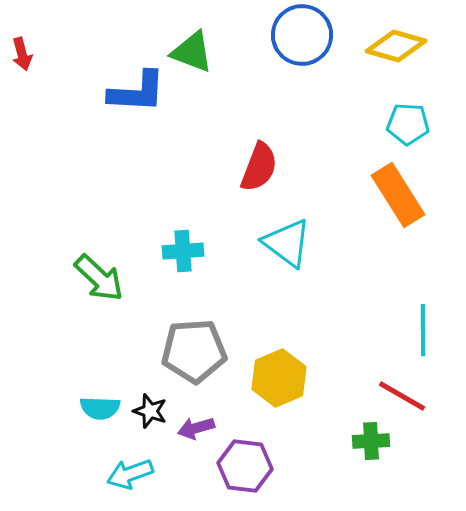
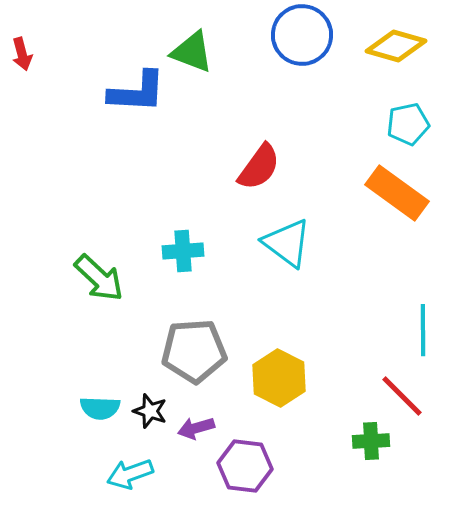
cyan pentagon: rotated 15 degrees counterclockwise
red semicircle: rotated 15 degrees clockwise
orange rectangle: moved 1 px left, 2 px up; rotated 22 degrees counterclockwise
yellow hexagon: rotated 10 degrees counterclockwise
red line: rotated 15 degrees clockwise
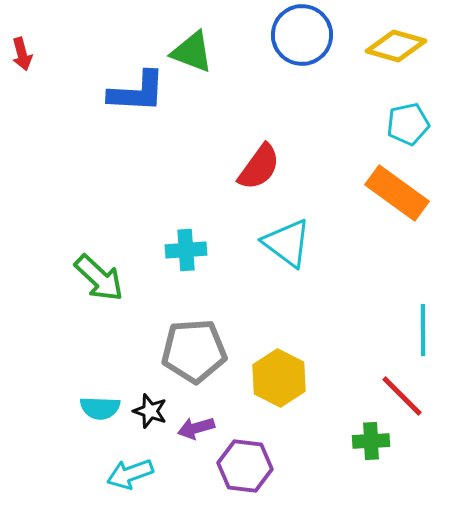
cyan cross: moved 3 px right, 1 px up
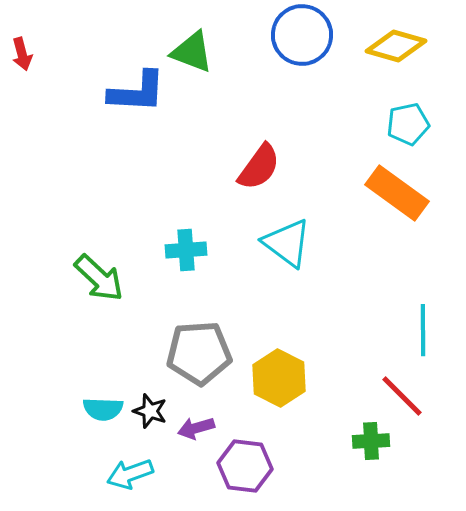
gray pentagon: moved 5 px right, 2 px down
cyan semicircle: moved 3 px right, 1 px down
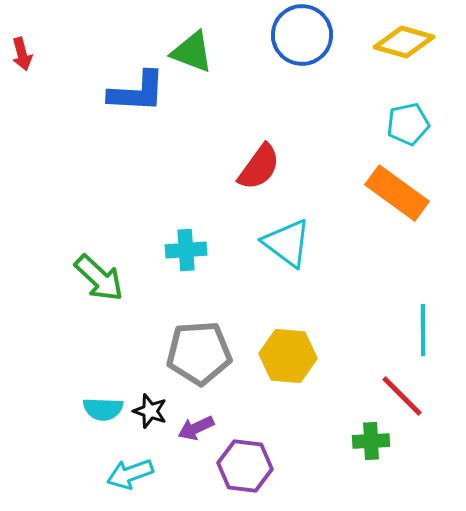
yellow diamond: moved 8 px right, 4 px up
yellow hexagon: moved 9 px right, 22 px up; rotated 22 degrees counterclockwise
purple arrow: rotated 9 degrees counterclockwise
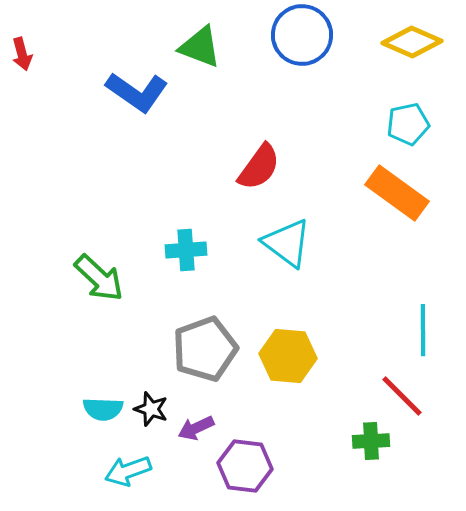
yellow diamond: moved 8 px right; rotated 8 degrees clockwise
green triangle: moved 8 px right, 5 px up
blue L-shape: rotated 32 degrees clockwise
gray pentagon: moved 6 px right, 4 px up; rotated 16 degrees counterclockwise
black star: moved 1 px right, 2 px up
cyan arrow: moved 2 px left, 3 px up
